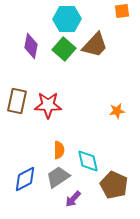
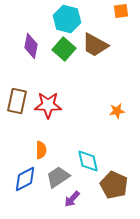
orange square: moved 1 px left
cyan hexagon: rotated 16 degrees clockwise
brown trapezoid: rotated 76 degrees clockwise
orange semicircle: moved 18 px left
purple arrow: moved 1 px left
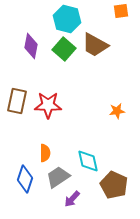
orange semicircle: moved 4 px right, 3 px down
blue diamond: rotated 44 degrees counterclockwise
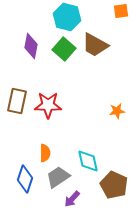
cyan hexagon: moved 2 px up
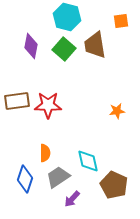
orange square: moved 10 px down
brown trapezoid: rotated 52 degrees clockwise
brown rectangle: rotated 70 degrees clockwise
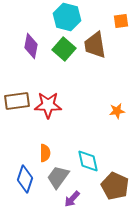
gray trapezoid: rotated 20 degrees counterclockwise
brown pentagon: moved 1 px right, 1 px down
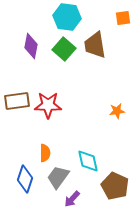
cyan hexagon: rotated 8 degrees counterclockwise
orange square: moved 2 px right, 3 px up
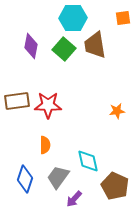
cyan hexagon: moved 6 px right, 1 px down; rotated 8 degrees counterclockwise
orange semicircle: moved 8 px up
purple arrow: moved 2 px right
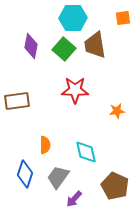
red star: moved 27 px right, 15 px up
cyan diamond: moved 2 px left, 9 px up
blue diamond: moved 5 px up
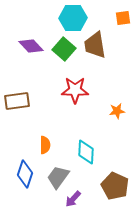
purple diamond: rotated 55 degrees counterclockwise
cyan diamond: rotated 15 degrees clockwise
purple arrow: moved 1 px left
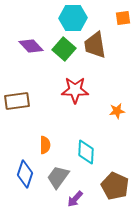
purple arrow: moved 2 px right
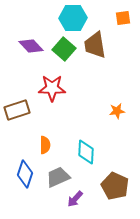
red star: moved 23 px left, 2 px up
brown rectangle: moved 9 px down; rotated 10 degrees counterclockwise
gray trapezoid: rotated 30 degrees clockwise
